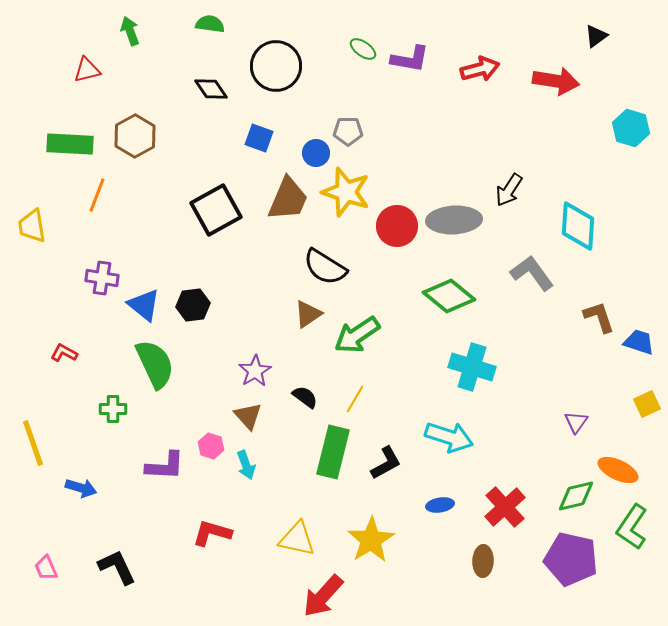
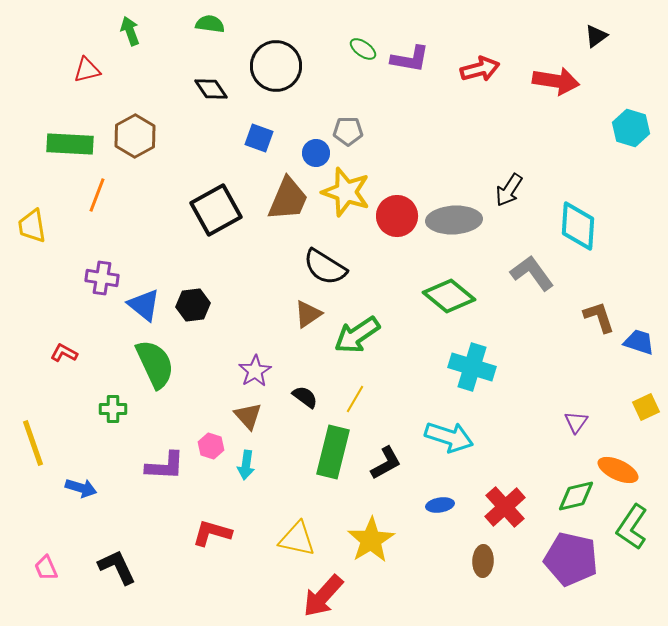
red circle at (397, 226): moved 10 px up
yellow square at (647, 404): moved 1 px left, 3 px down
cyan arrow at (246, 465): rotated 28 degrees clockwise
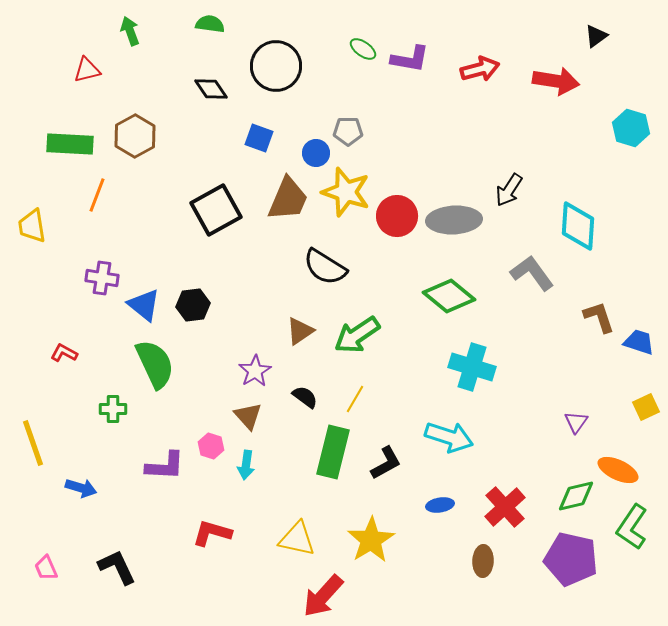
brown triangle at (308, 314): moved 8 px left, 17 px down
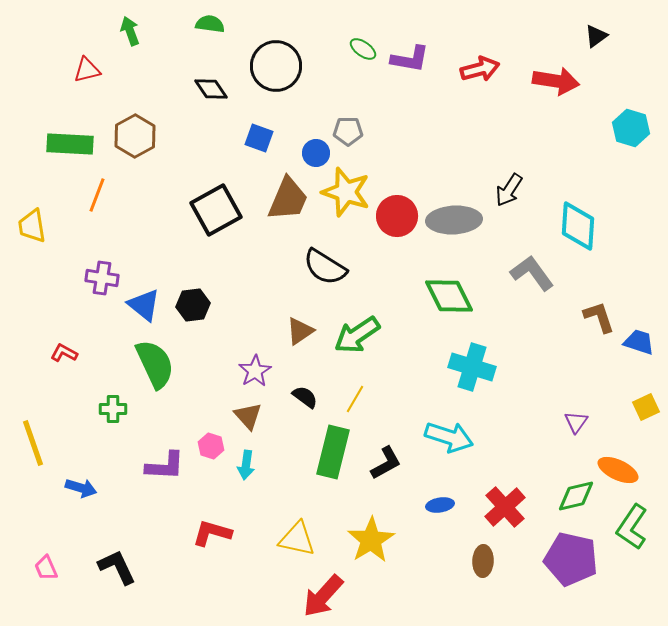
green diamond at (449, 296): rotated 24 degrees clockwise
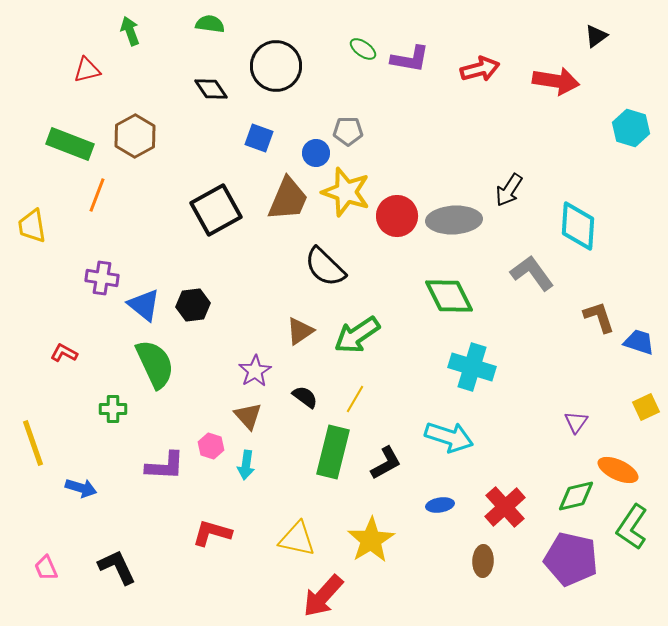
green rectangle at (70, 144): rotated 18 degrees clockwise
black semicircle at (325, 267): rotated 12 degrees clockwise
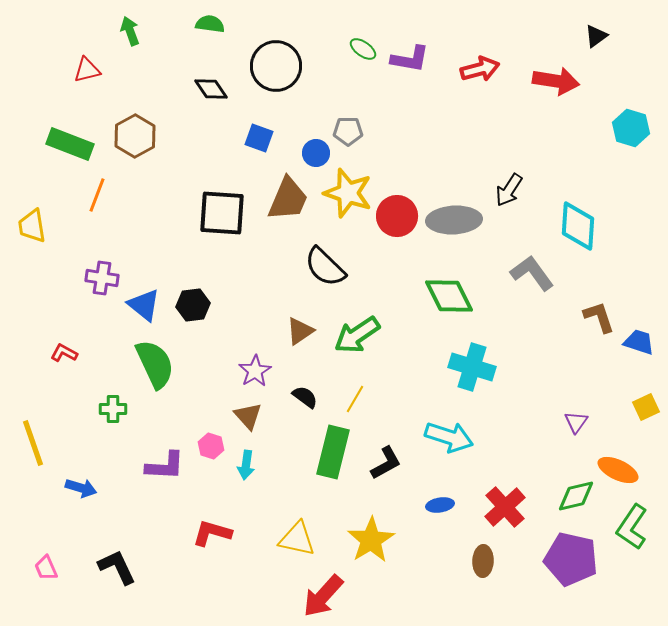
yellow star at (346, 192): moved 2 px right, 1 px down
black square at (216, 210): moved 6 px right, 3 px down; rotated 33 degrees clockwise
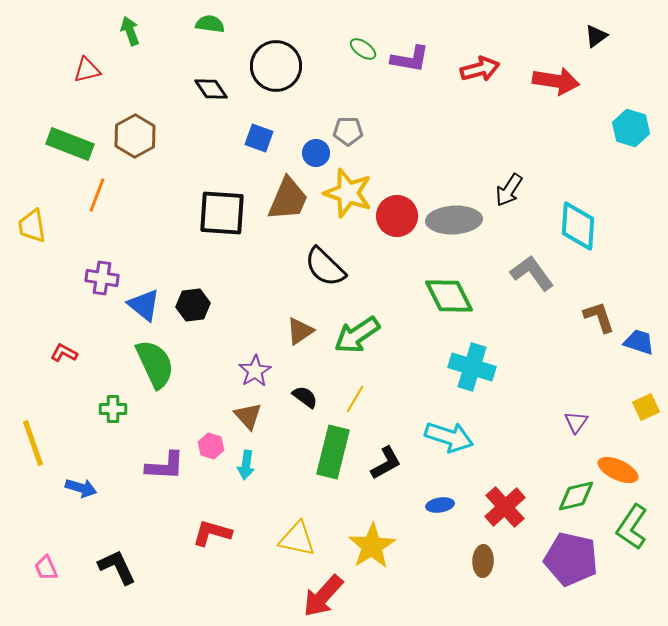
yellow star at (371, 540): moved 1 px right, 6 px down
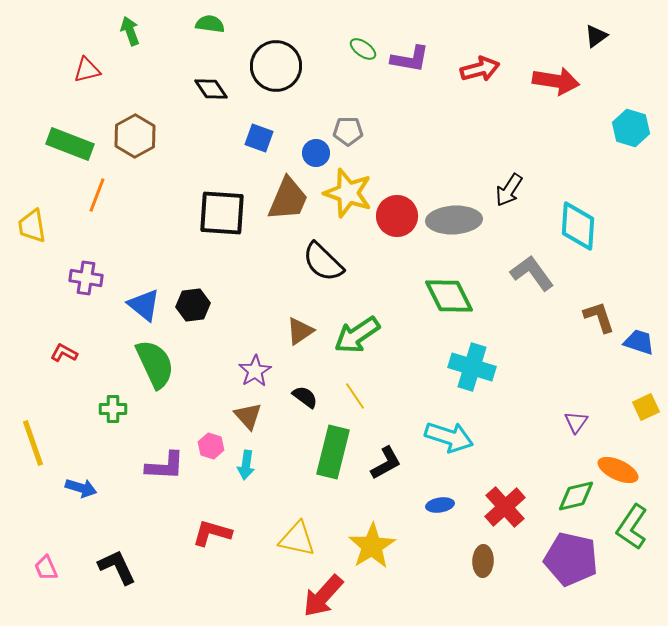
black semicircle at (325, 267): moved 2 px left, 5 px up
purple cross at (102, 278): moved 16 px left
yellow line at (355, 399): moved 3 px up; rotated 64 degrees counterclockwise
